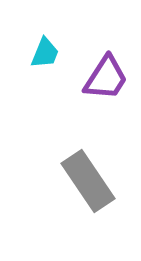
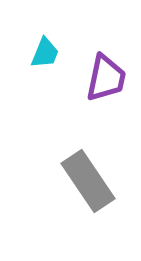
purple trapezoid: rotated 21 degrees counterclockwise
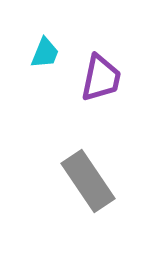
purple trapezoid: moved 5 px left
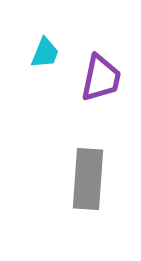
gray rectangle: moved 2 px up; rotated 38 degrees clockwise
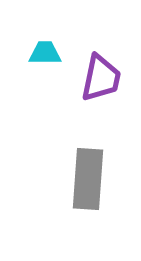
cyan trapezoid: rotated 112 degrees counterclockwise
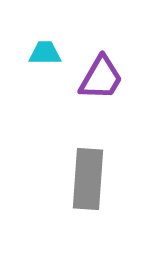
purple trapezoid: rotated 18 degrees clockwise
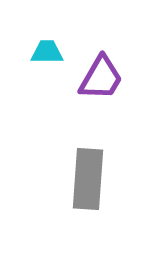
cyan trapezoid: moved 2 px right, 1 px up
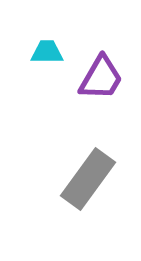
gray rectangle: rotated 32 degrees clockwise
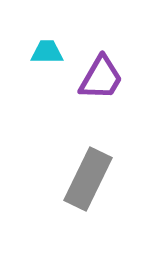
gray rectangle: rotated 10 degrees counterclockwise
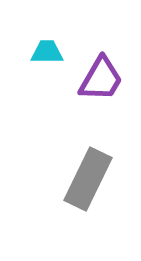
purple trapezoid: moved 1 px down
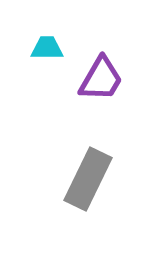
cyan trapezoid: moved 4 px up
